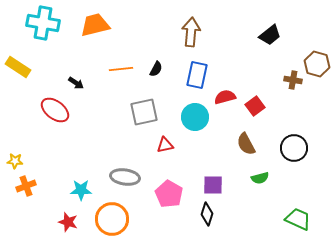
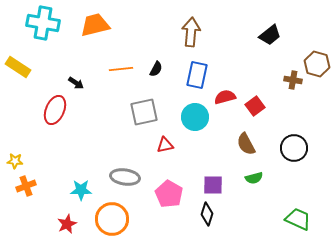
red ellipse: rotated 76 degrees clockwise
green semicircle: moved 6 px left
red star: moved 1 px left, 2 px down; rotated 30 degrees clockwise
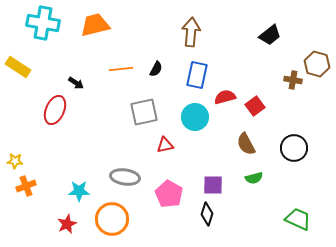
cyan star: moved 2 px left, 1 px down
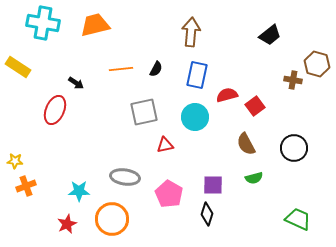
red semicircle: moved 2 px right, 2 px up
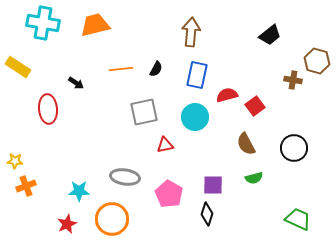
brown hexagon: moved 3 px up
red ellipse: moved 7 px left, 1 px up; rotated 28 degrees counterclockwise
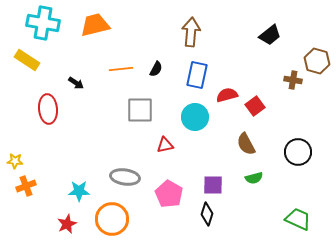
yellow rectangle: moved 9 px right, 7 px up
gray square: moved 4 px left, 2 px up; rotated 12 degrees clockwise
black circle: moved 4 px right, 4 px down
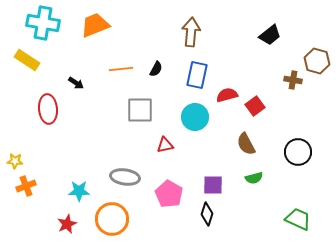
orange trapezoid: rotated 8 degrees counterclockwise
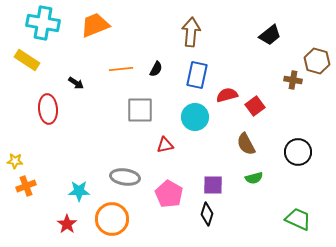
red star: rotated 12 degrees counterclockwise
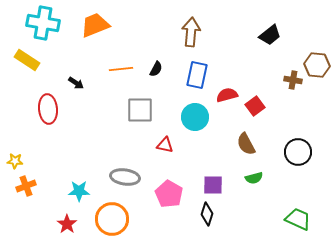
brown hexagon: moved 4 px down; rotated 10 degrees counterclockwise
red triangle: rotated 24 degrees clockwise
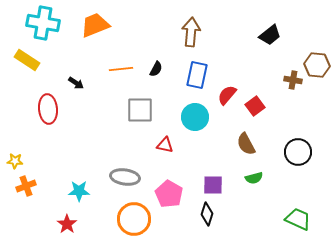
red semicircle: rotated 35 degrees counterclockwise
orange circle: moved 22 px right
